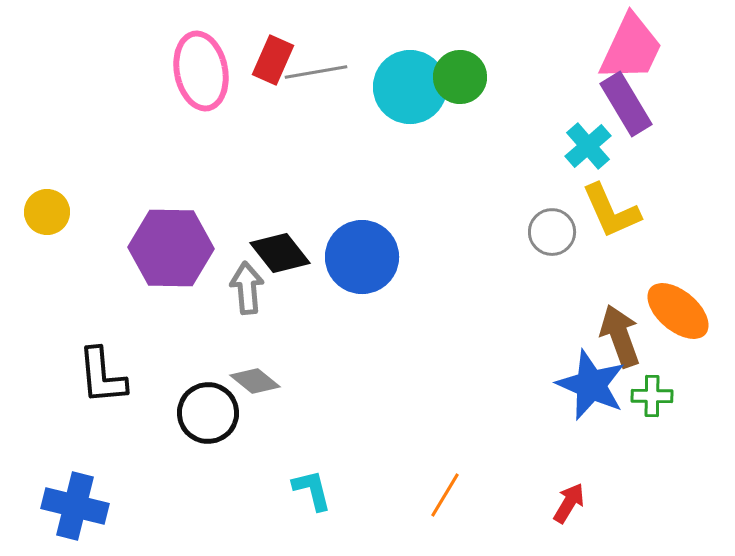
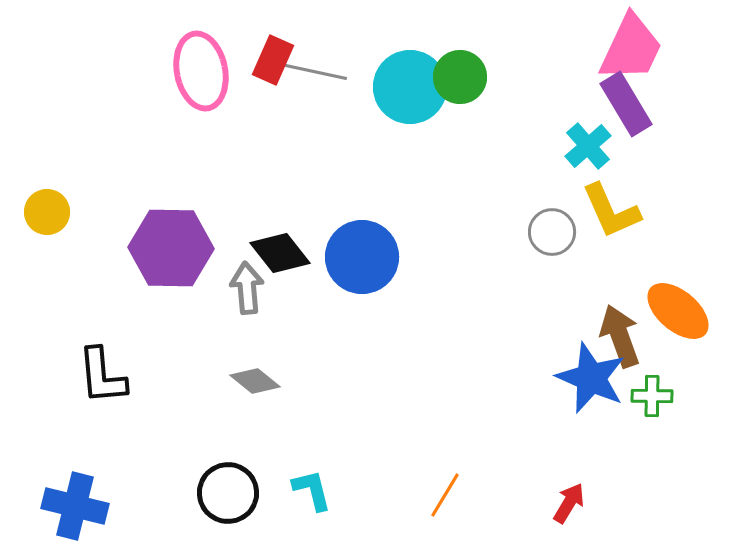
gray line: rotated 22 degrees clockwise
blue star: moved 7 px up
black circle: moved 20 px right, 80 px down
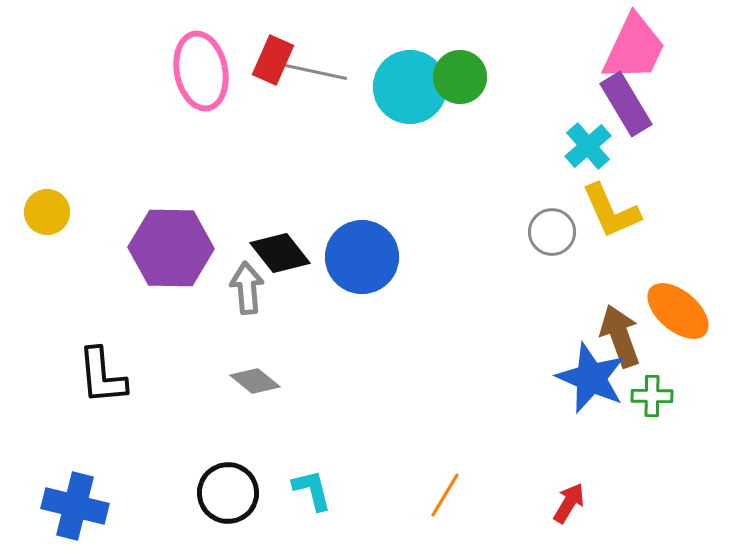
pink trapezoid: moved 3 px right
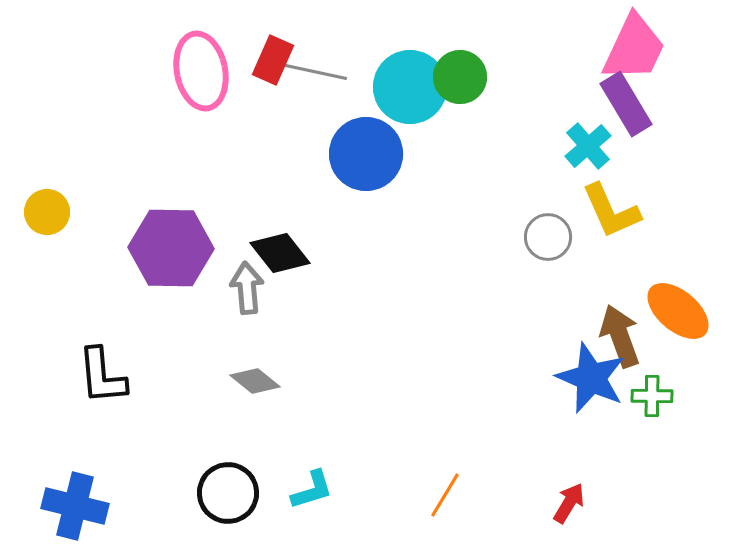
gray circle: moved 4 px left, 5 px down
blue circle: moved 4 px right, 103 px up
cyan L-shape: rotated 87 degrees clockwise
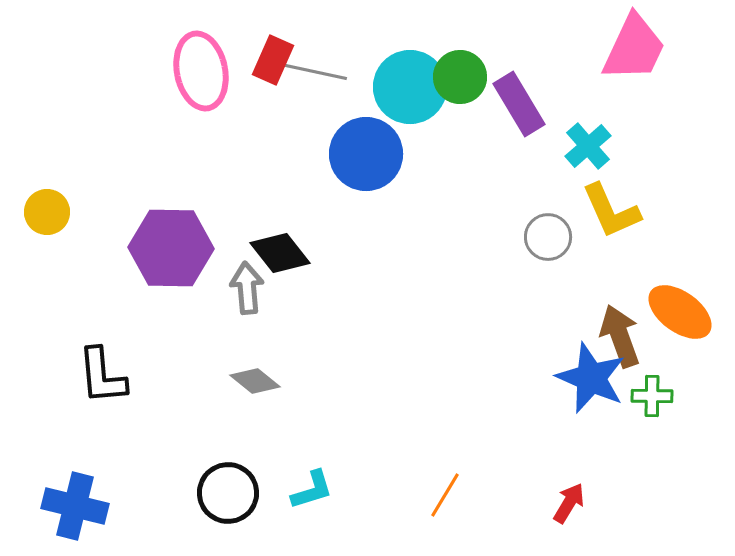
purple rectangle: moved 107 px left
orange ellipse: moved 2 px right, 1 px down; rotated 4 degrees counterclockwise
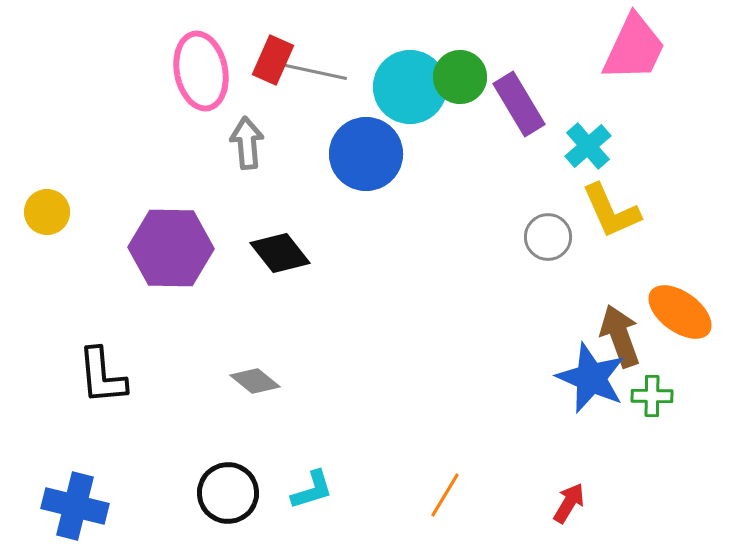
gray arrow: moved 145 px up
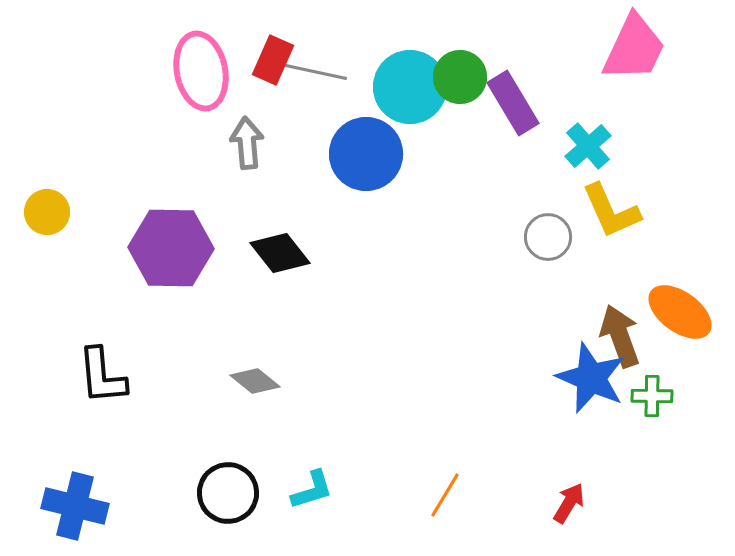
purple rectangle: moved 6 px left, 1 px up
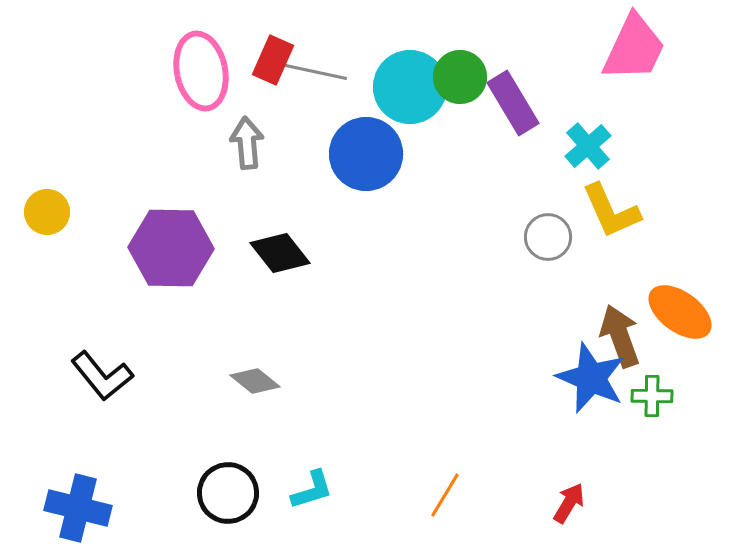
black L-shape: rotated 34 degrees counterclockwise
blue cross: moved 3 px right, 2 px down
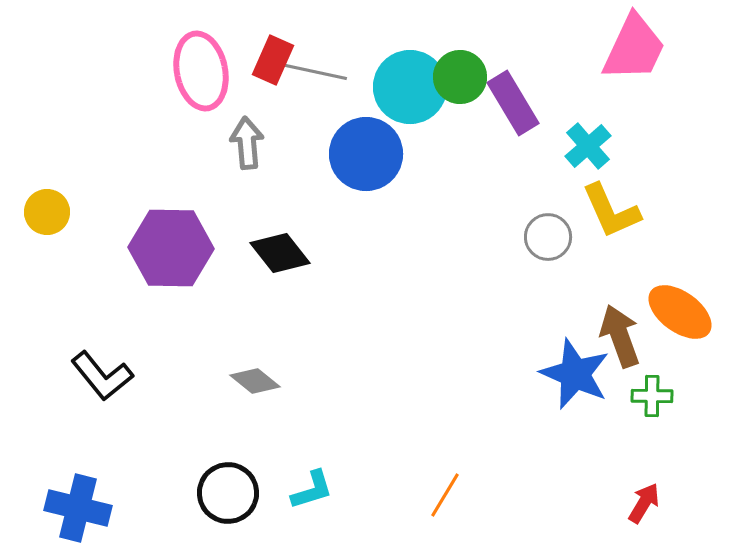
blue star: moved 16 px left, 4 px up
red arrow: moved 75 px right
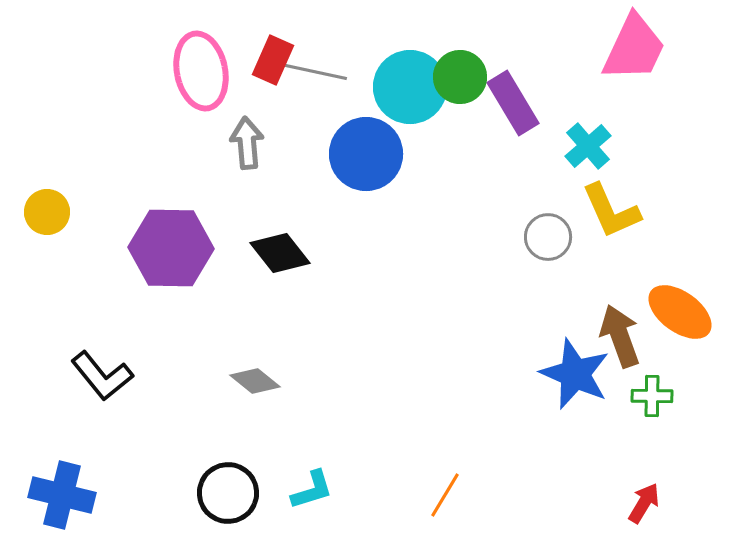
blue cross: moved 16 px left, 13 px up
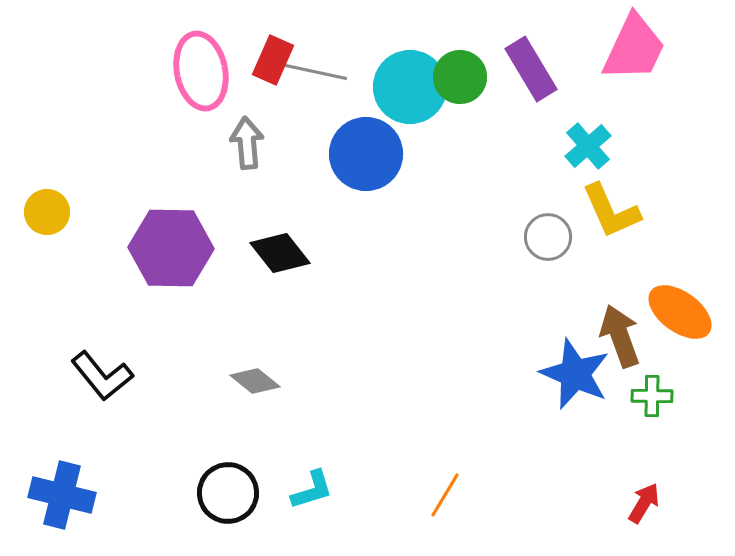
purple rectangle: moved 18 px right, 34 px up
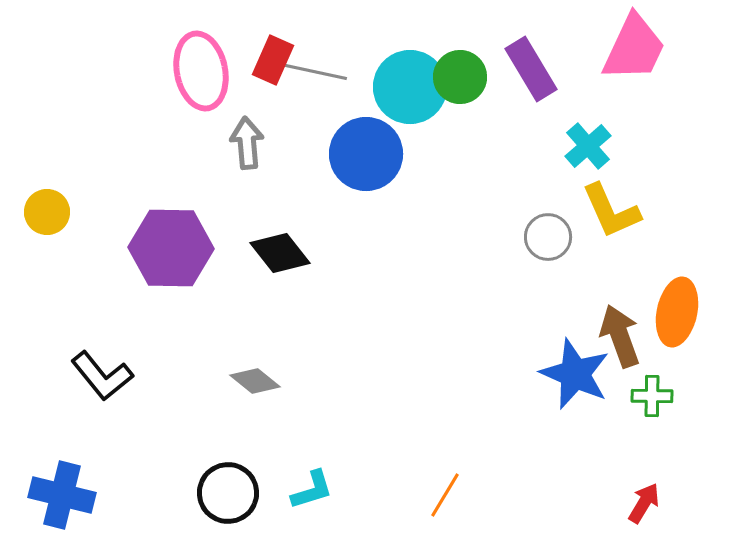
orange ellipse: moved 3 px left; rotated 66 degrees clockwise
